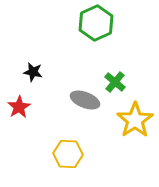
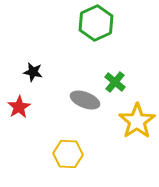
yellow star: moved 2 px right, 1 px down
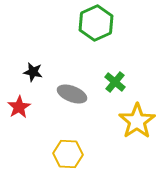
gray ellipse: moved 13 px left, 6 px up
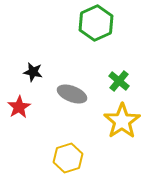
green cross: moved 4 px right, 1 px up
yellow star: moved 15 px left
yellow hexagon: moved 4 px down; rotated 20 degrees counterclockwise
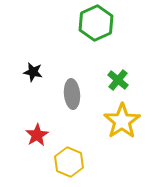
green cross: moved 1 px left, 1 px up
gray ellipse: rotated 64 degrees clockwise
red star: moved 18 px right, 28 px down
yellow hexagon: moved 1 px right, 4 px down; rotated 20 degrees counterclockwise
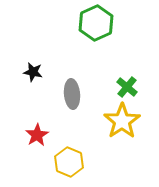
green cross: moved 9 px right, 7 px down
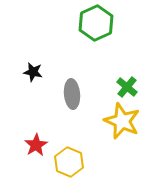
yellow star: rotated 15 degrees counterclockwise
red star: moved 1 px left, 10 px down
